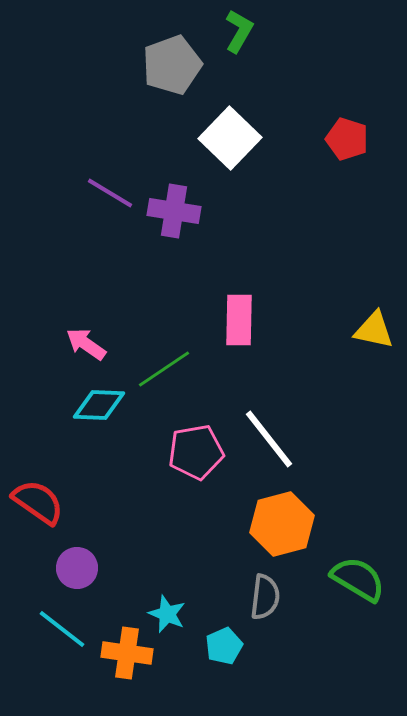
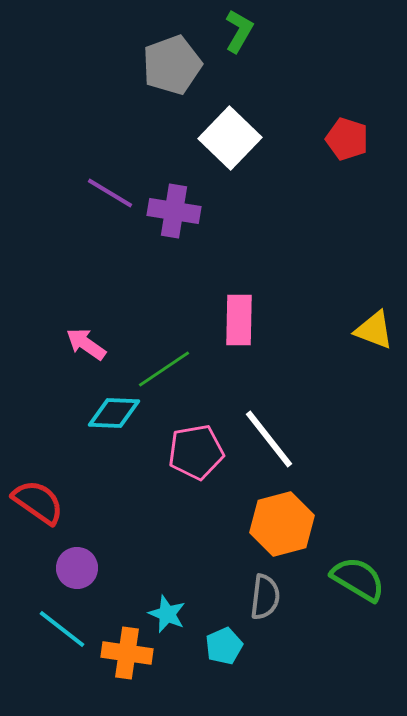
yellow triangle: rotated 9 degrees clockwise
cyan diamond: moved 15 px right, 8 px down
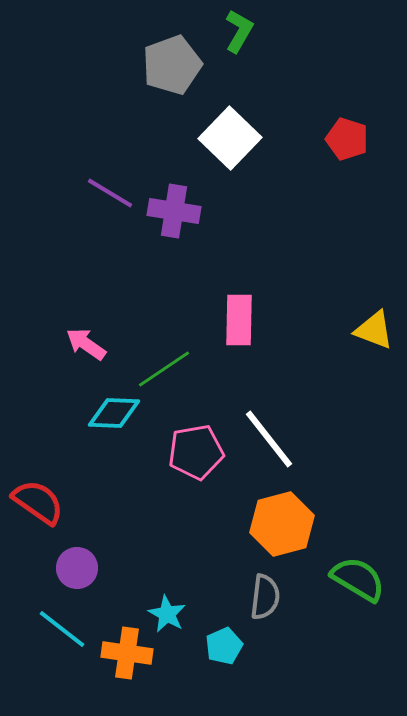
cyan star: rotated 6 degrees clockwise
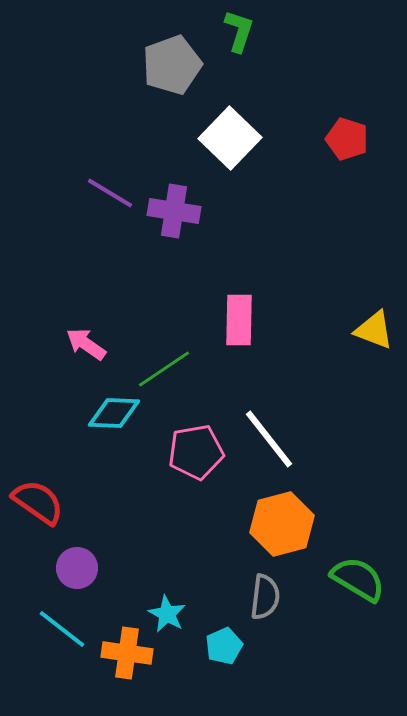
green L-shape: rotated 12 degrees counterclockwise
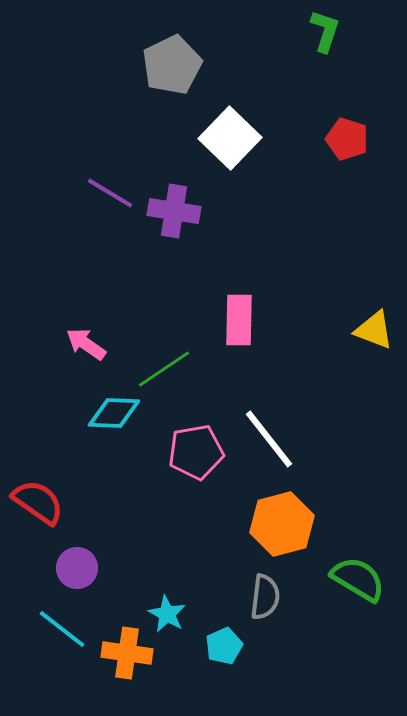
green L-shape: moved 86 px right
gray pentagon: rotated 6 degrees counterclockwise
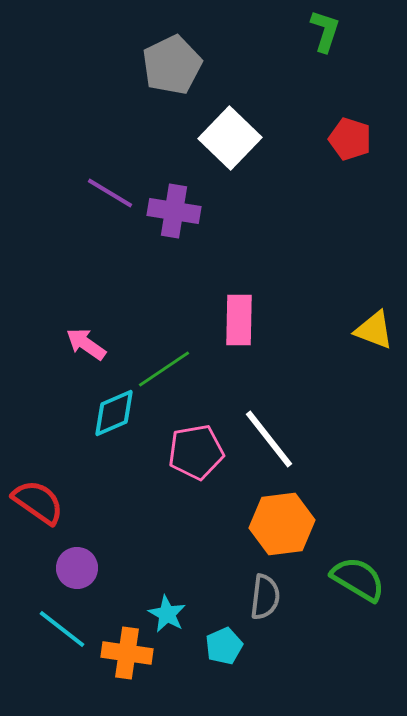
red pentagon: moved 3 px right
cyan diamond: rotated 26 degrees counterclockwise
orange hexagon: rotated 8 degrees clockwise
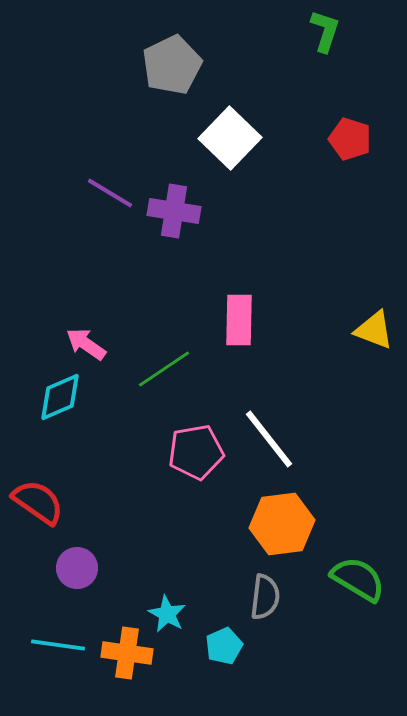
cyan diamond: moved 54 px left, 16 px up
cyan line: moved 4 px left, 16 px down; rotated 30 degrees counterclockwise
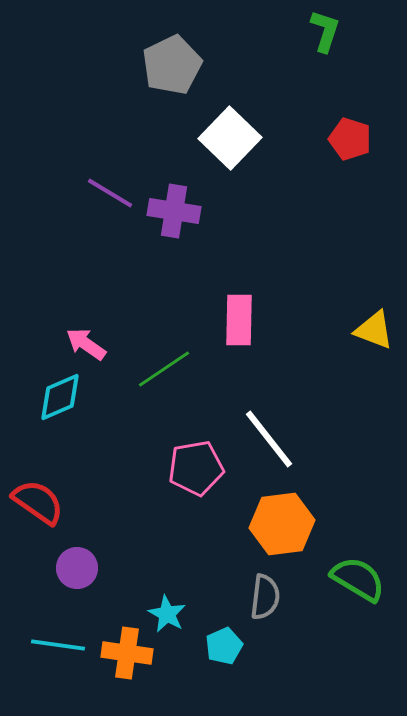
pink pentagon: moved 16 px down
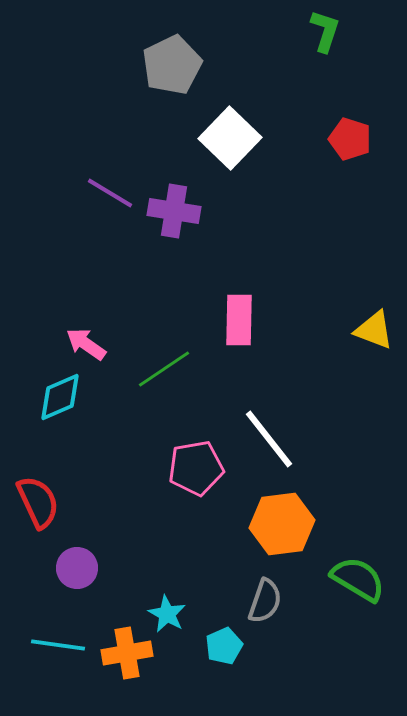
red semicircle: rotated 30 degrees clockwise
gray semicircle: moved 4 px down; rotated 12 degrees clockwise
orange cross: rotated 18 degrees counterclockwise
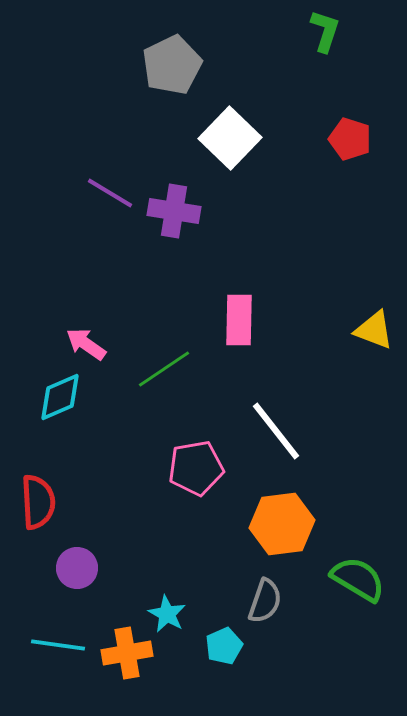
white line: moved 7 px right, 8 px up
red semicircle: rotated 22 degrees clockwise
